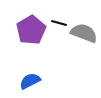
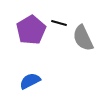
gray semicircle: moved 1 px left, 5 px down; rotated 136 degrees counterclockwise
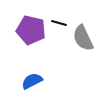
purple pentagon: rotated 28 degrees counterclockwise
blue semicircle: moved 2 px right
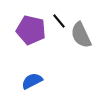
black line: moved 2 px up; rotated 35 degrees clockwise
gray semicircle: moved 2 px left, 3 px up
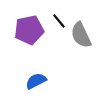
purple pentagon: moved 2 px left; rotated 24 degrees counterclockwise
blue semicircle: moved 4 px right
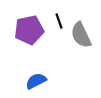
black line: rotated 21 degrees clockwise
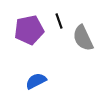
gray semicircle: moved 2 px right, 3 px down
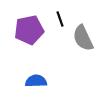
black line: moved 1 px right, 2 px up
blue semicircle: rotated 25 degrees clockwise
